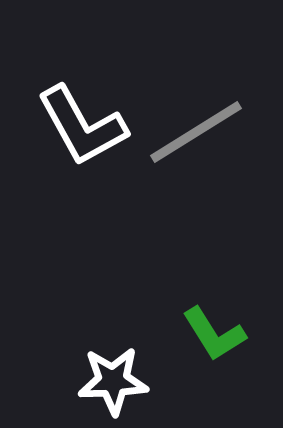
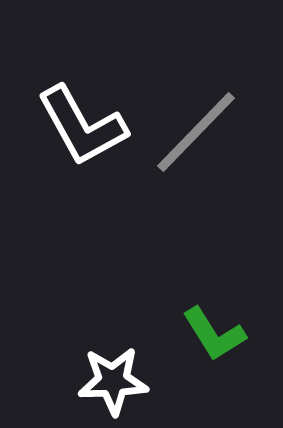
gray line: rotated 14 degrees counterclockwise
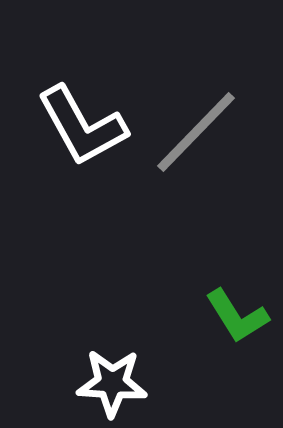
green L-shape: moved 23 px right, 18 px up
white star: moved 1 px left, 2 px down; rotated 6 degrees clockwise
